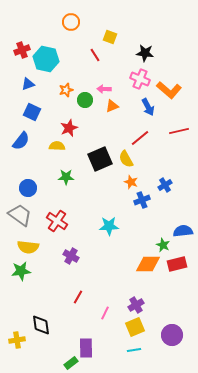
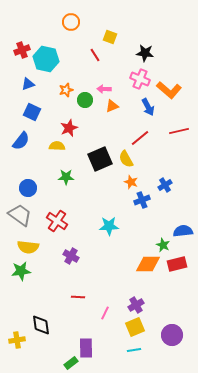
red line at (78, 297): rotated 64 degrees clockwise
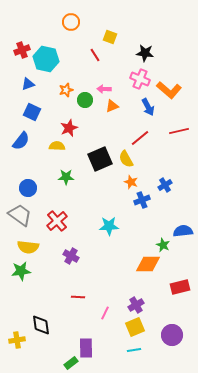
red cross at (57, 221): rotated 15 degrees clockwise
red rectangle at (177, 264): moved 3 px right, 23 px down
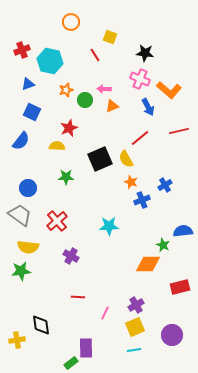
cyan hexagon at (46, 59): moved 4 px right, 2 px down
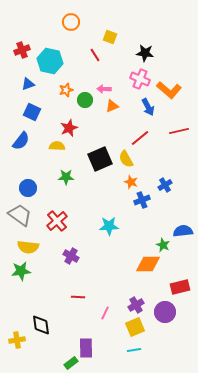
purple circle at (172, 335): moved 7 px left, 23 px up
